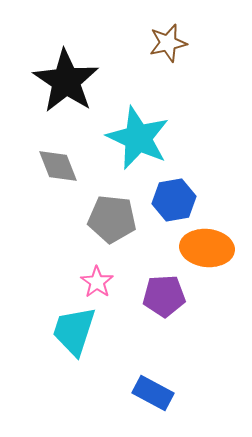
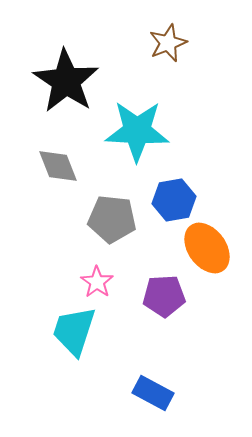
brown star: rotated 9 degrees counterclockwise
cyan star: moved 1 px left, 7 px up; rotated 22 degrees counterclockwise
orange ellipse: rotated 48 degrees clockwise
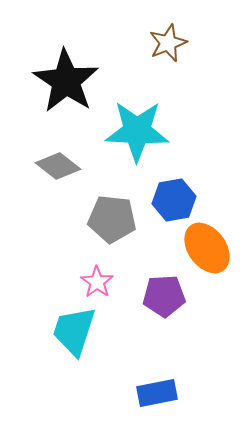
gray diamond: rotated 30 degrees counterclockwise
blue rectangle: moved 4 px right; rotated 39 degrees counterclockwise
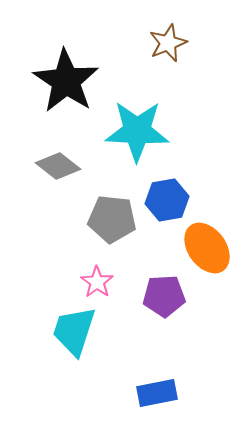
blue hexagon: moved 7 px left
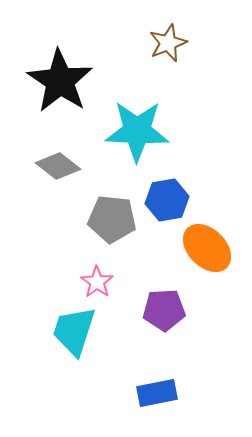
black star: moved 6 px left
orange ellipse: rotated 9 degrees counterclockwise
purple pentagon: moved 14 px down
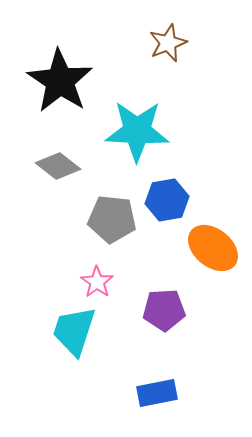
orange ellipse: moved 6 px right; rotated 6 degrees counterclockwise
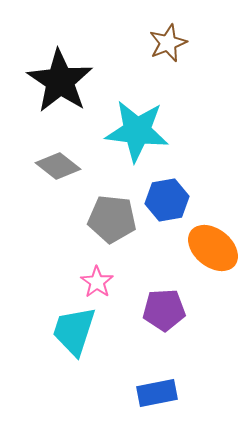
cyan star: rotated 4 degrees clockwise
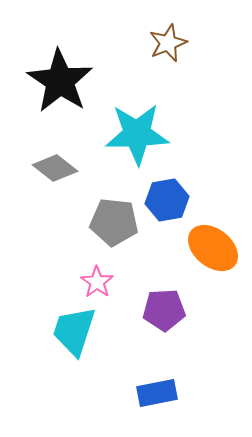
cyan star: moved 3 px down; rotated 8 degrees counterclockwise
gray diamond: moved 3 px left, 2 px down
gray pentagon: moved 2 px right, 3 px down
